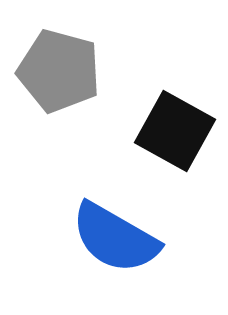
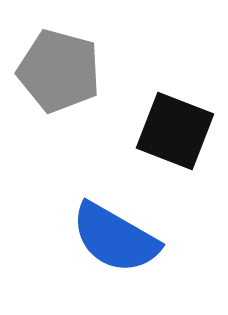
black square: rotated 8 degrees counterclockwise
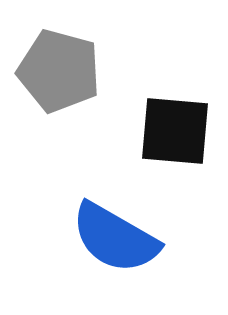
black square: rotated 16 degrees counterclockwise
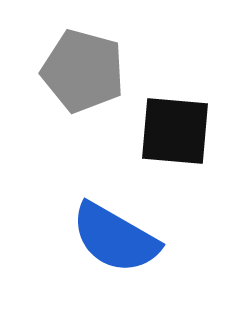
gray pentagon: moved 24 px right
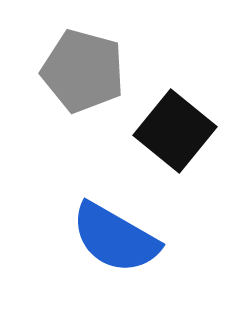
black square: rotated 34 degrees clockwise
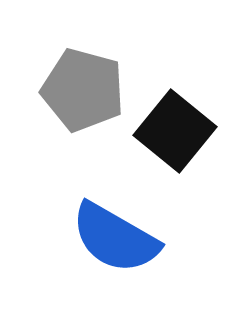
gray pentagon: moved 19 px down
